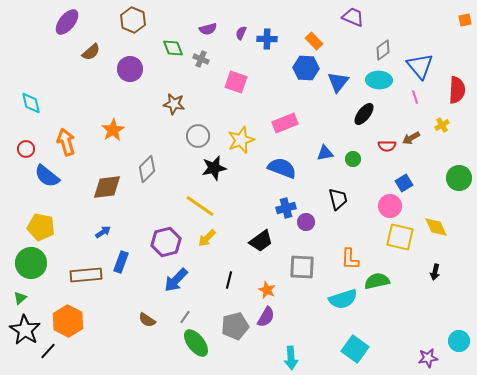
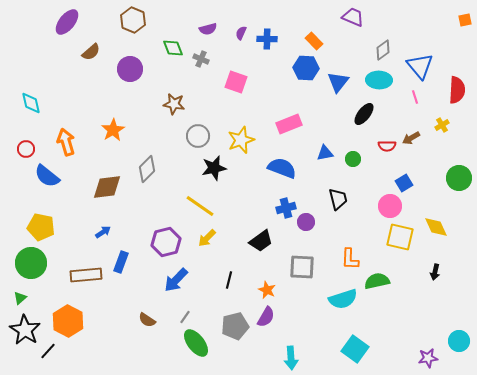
pink rectangle at (285, 123): moved 4 px right, 1 px down
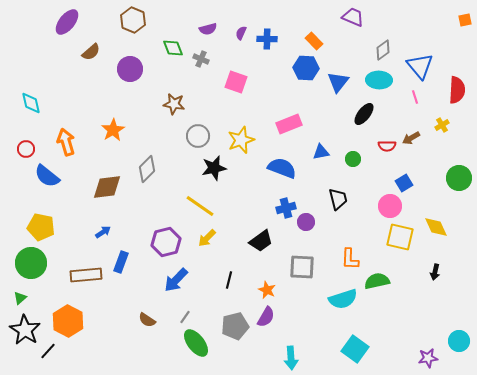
blue triangle at (325, 153): moved 4 px left, 1 px up
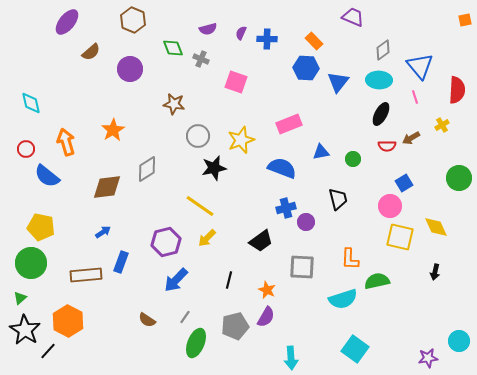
black ellipse at (364, 114): moved 17 px right; rotated 10 degrees counterclockwise
gray diamond at (147, 169): rotated 12 degrees clockwise
green ellipse at (196, 343): rotated 60 degrees clockwise
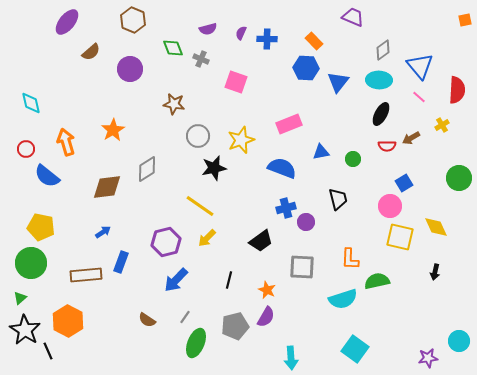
pink line at (415, 97): moved 4 px right; rotated 32 degrees counterclockwise
black line at (48, 351): rotated 66 degrees counterclockwise
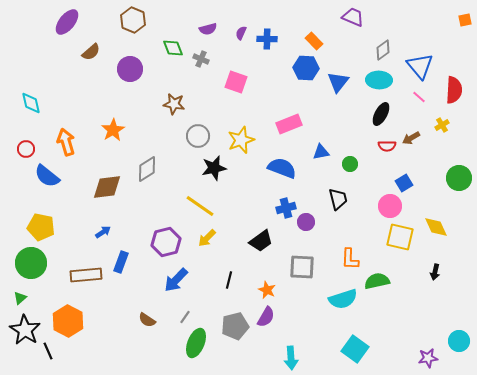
red semicircle at (457, 90): moved 3 px left
green circle at (353, 159): moved 3 px left, 5 px down
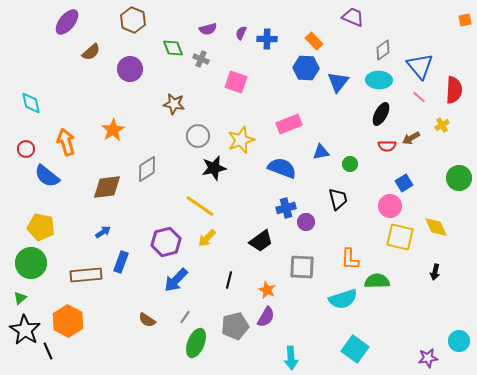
green semicircle at (377, 281): rotated 10 degrees clockwise
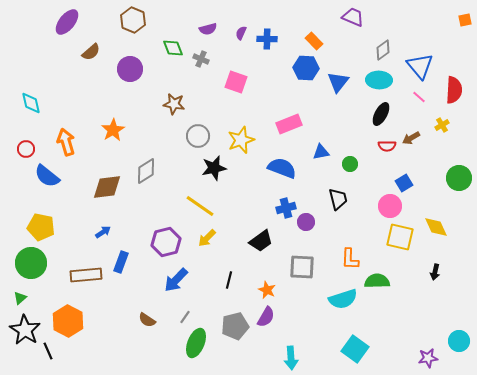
gray diamond at (147, 169): moved 1 px left, 2 px down
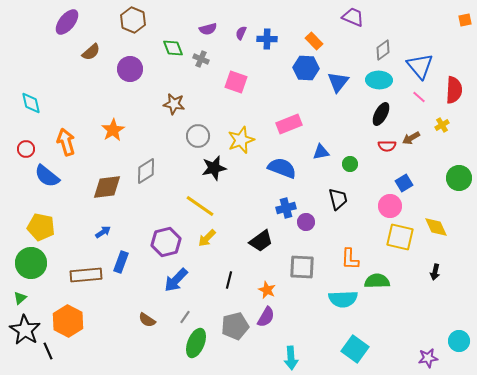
cyan semicircle at (343, 299): rotated 16 degrees clockwise
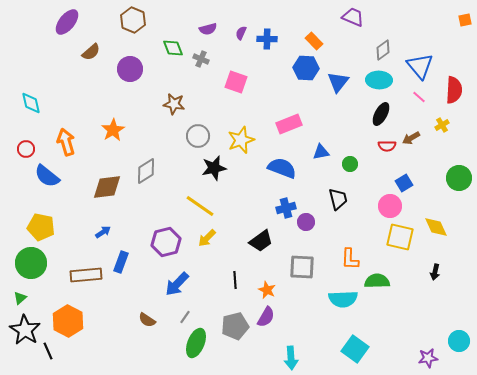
blue arrow at (176, 280): moved 1 px right, 4 px down
black line at (229, 280): moved 6 px right; rotated 18 degrees counterclockwise
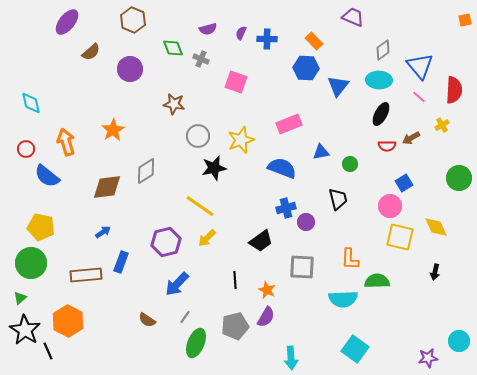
blue triangle at (338, 82): moved 4 px down
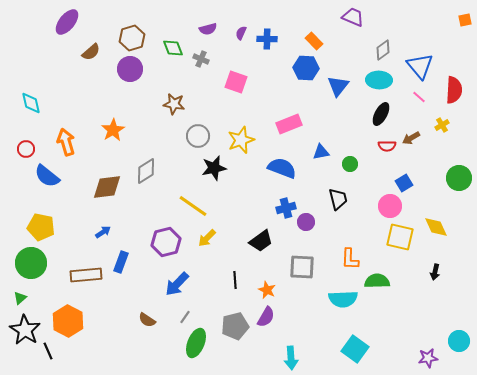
brown hexagon at (133, 20): moved 1 px left, 18 px down; rotated 20 degrees clockwise
yellow line at (200, 206): moved 7 px left
